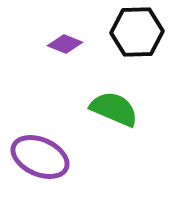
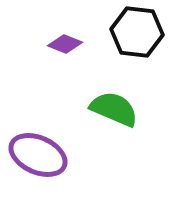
black hexagon: rotated 9 degrees clockwise
purple ellipse: moved 2 px left, 2 px up
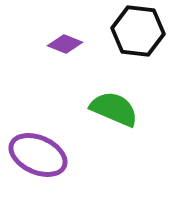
black hexagon: moved 1 px right, 1 px up
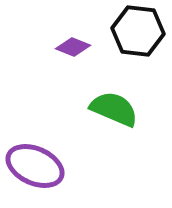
purple diamond: moved 8 px right, 3 px down
purple ellipse: moved 3 px left, 11 px down
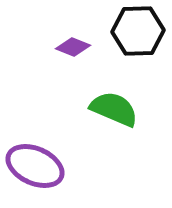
black hexagon: rotated 9 degrees counterclockwise
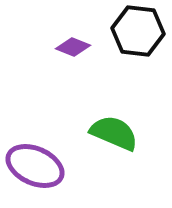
black hexagon: rotated 9 degrees clockwise
green semicircle: moved 24 px down
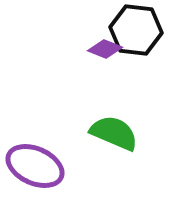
black hexagon: moved 2 px left, 1 px up
purple diamond: moved 32 px right, 2 px down
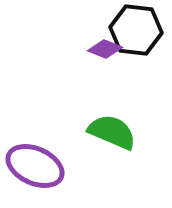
green semicircle: moved 2 px left, 1 px up
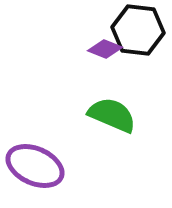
black hexagon: moved 2 px right
green semicircle: moved 17 px up
